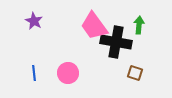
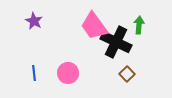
black cross: rotated 16 degrees clockwise
brown square: moved 8 px left, 1 px down; rotated 28 degrees clockwise
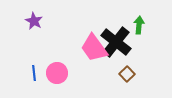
pink trapezoid: moved 22 px down
black cross: rotated 12 degrees clockwise
pink circle: moved 11 px left
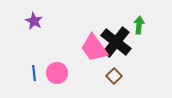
brown square: moved 13 px left, 2 px down
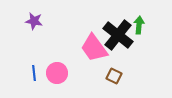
purple star: rotated 18 degrees counterclockwise
black cross: moved 2 px right, 7 px up
brown square: rotated 21 degrees counterclockwise
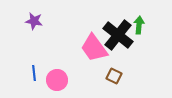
pink circle: moved 7 px down
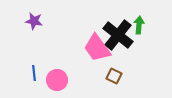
pink trapezoid: moved 3 px right
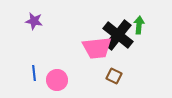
pink trapezoid: rotated 60 degrees counterclockwise
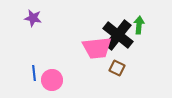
purple star: moved 1 px left, 3 px up
brown square: moved 3 px right, 8 px up
pink circle: moved 5 px left
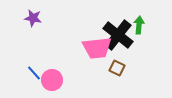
blue line: rotated 35 degrees counterclockwise
